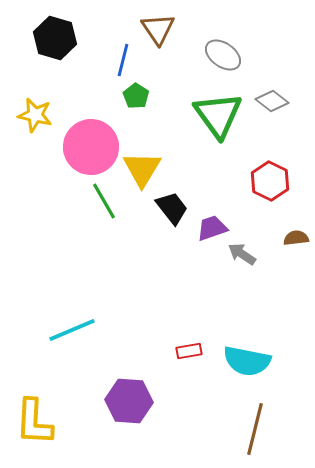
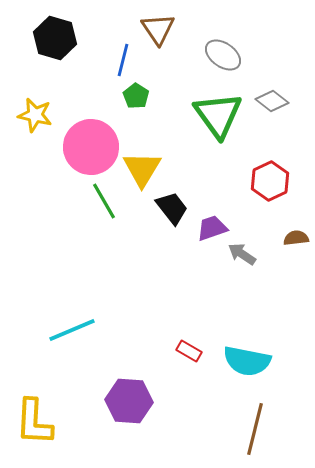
red hexagon: rotated 9 degrees clockwise
red rectangle: rotated 40 degrees clockwise
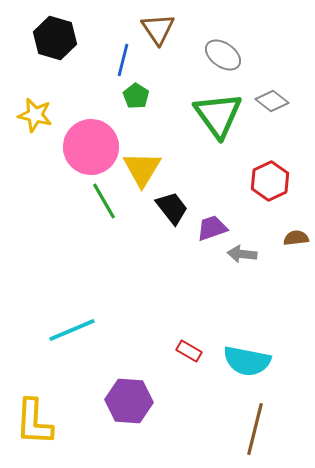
gray arrow: rotated 28 degrees counterclockwise
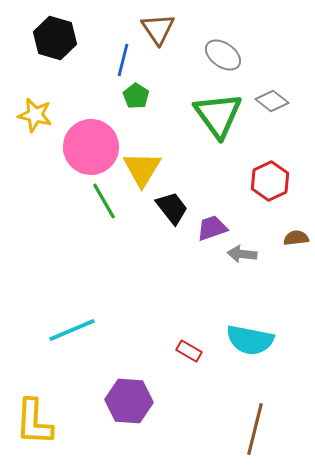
cyan semicircle: moved 3 px right, 21 px up
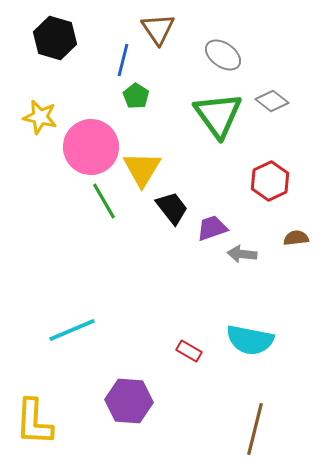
yellow star: moved 5 px right, 2 px down
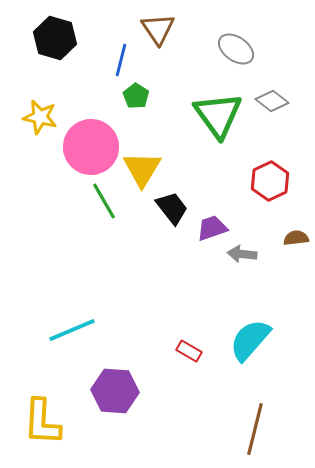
gray ellipse: moved 13 px right, 6 px up
blue line: moved 2 px left
cyan semicircle: rotated 120 degrees clockwise
purple hexagon: moved 14 px left, 10 px up
yellow L-shape: moved 8 px right
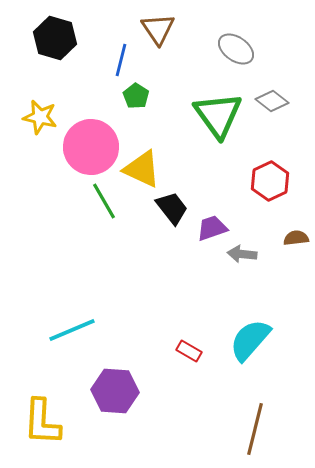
yellow triangle: rotated 36 degrees counterclockwise
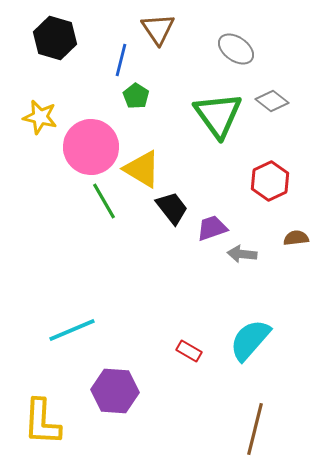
yellow triangle: rotated 6 degrees clockwise
